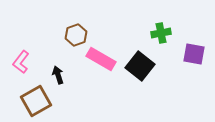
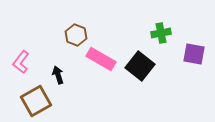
brown hexagon: rotated 20 degrees counterclockwise
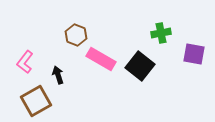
pink L-shape: moved 4 px right
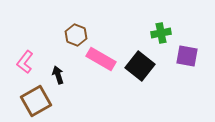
purple square: moved 7 px left, 2 px down
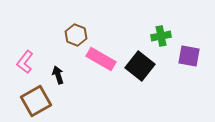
green cross: moved 3 px down
purple square: moved 2 px right
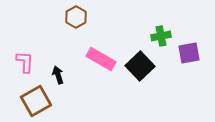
brown hexagon: moved 18 px up; rotated 10 degrees clockwise
purple square: moved 3 px up; rotated 20 degrees counterclockwise
pink L-shape: rotated 145 degrees clockwise
black square: rotated 8 degrees clockwise
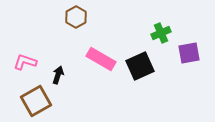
green cross: moved 3 px up; rotated 12 degrees counterclockwise
pink L-shape: rotated 75 degrees counterclockwise
black square: rotated 20 degrees clockwise
black arrow: rotated 36 degrees clockwise
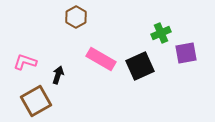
purple square: moved 3 px left
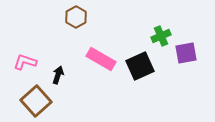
green cross: moved 3 px down
brown square: rotated 12 degrees counterclockwise
